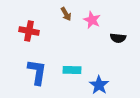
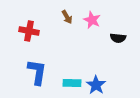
brown arrow: moved 1 px right, 3 px down
cyan rectangle: moved 13 px down
blue star: moved 3 px left
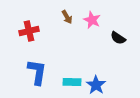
red cross: rotated 24 degrees counterclockwise
black semicircle: rotated 28 degrees clockwise
cyan rectangle: moved 1 px up
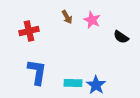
black semicircle: moved 3 px right, 1 px up
cyan rectangle: moved 1 px right, 1 px down
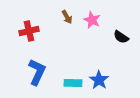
blue L-shape: rotated 16 degrees clockwise
blue star: moved 3 px right, 5 px up
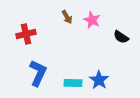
red cross: moved 3 px left, 3 px down
blue L-shape: moved 1 px right, 1 px down
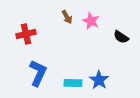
pink star: moved 1 px left, 1 px down
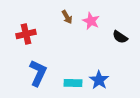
black semicircle: moved 1 px left
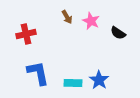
black semicircle: moved 2 px left, 4 px up
blue L-shape: rotated 36 degrees counterclockwise
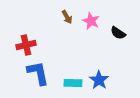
red cross: moved 11 px down
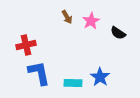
pink star: rotated 18 degrees clockwise
blue L-shape: moved 1 px right
blue star: moved 1 px right, 3 px up
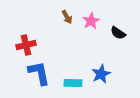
blue star: moved 1 px right, 3 px up; rotated 12 degrees clockwise
